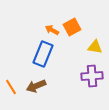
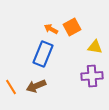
orange arrow: moved 1 px left, 1 px up
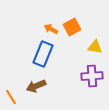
orange line: moved 10 px down
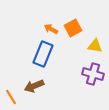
orange square: moved 1 px right, 1 px down
yellow triangle: moved 1 px up
purple cross: moved 1 px right, 2 px up; rotated 20 degrees clockwise
brown arrow: moved 2 px left
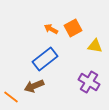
blue rectangle: moved 2 px right, 5 px down; rotated 30 degrees clockwise
purple cross: moved 4 px left, 8 px down; rotated 15 degrees clockwise
orange line: rotated 21 degrees counterclockwise
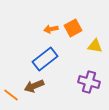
orange arrow: rotated 40 degrees counterclockwise
purple cross: rotated 15 degrees counterclockwise
orange line: moved 2 px up
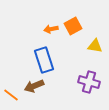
orange square: moved 2 px up
blue rectangle: moved 1 px left, 1 px down; rotated 70 degrees counterclockwise
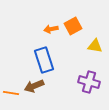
orange line: moved 2 px up; rotated 28 degrees counterclockwise
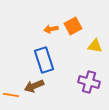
orange line: moved 2 px down
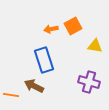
brown arrow: rotated 48 degrees clockwise
